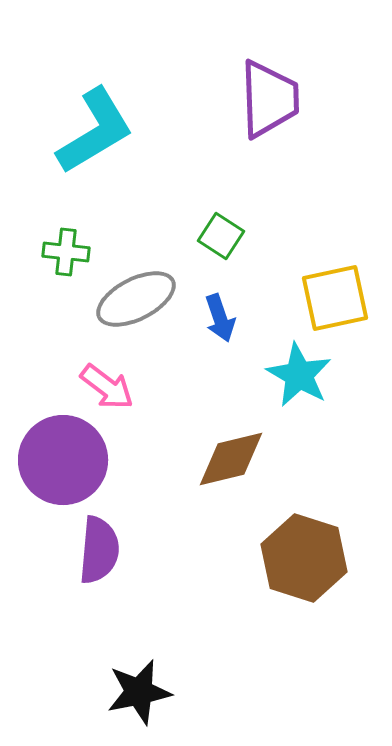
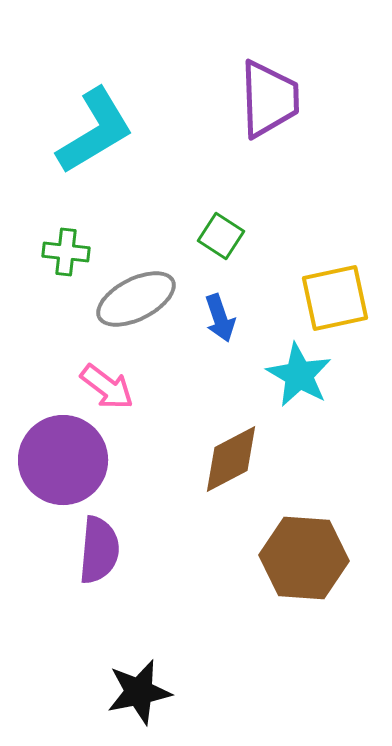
brown diamond: rotated 14 degrees counterclockwise
brown hexagon: rotated 14 degrees counterclockwise
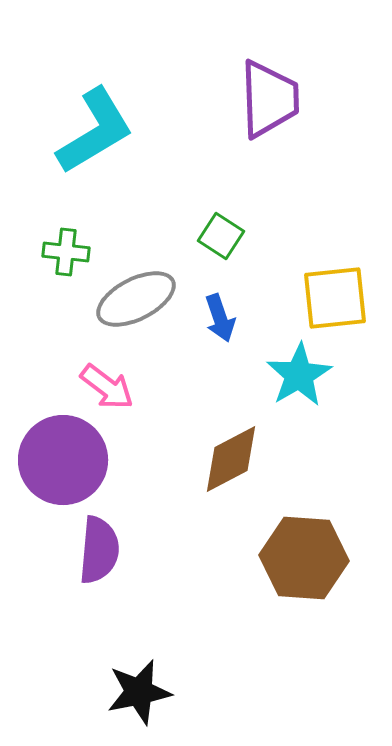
yellow square: rotated 6 degrees clockwise
cyan star: rotated 12 degrees clockwise
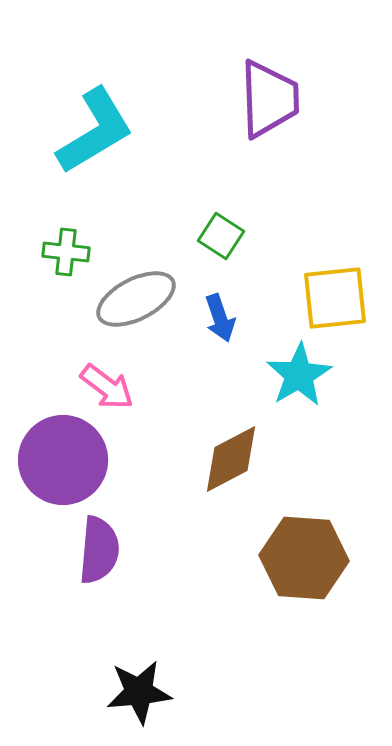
black star: rotated 6 degrees clockwise
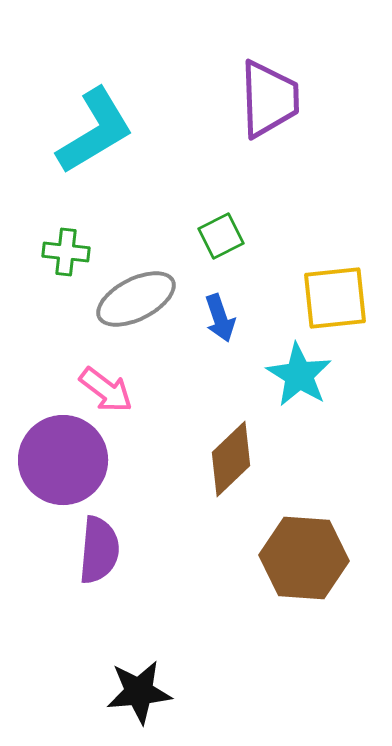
green square: rotated 30 degrees clockwise
cyan star: rotated 10 degrees counterclockwise
pink arrow: moved 1 px left, 3 px down
brown diamond: rotated 16 degrees counterclockwise
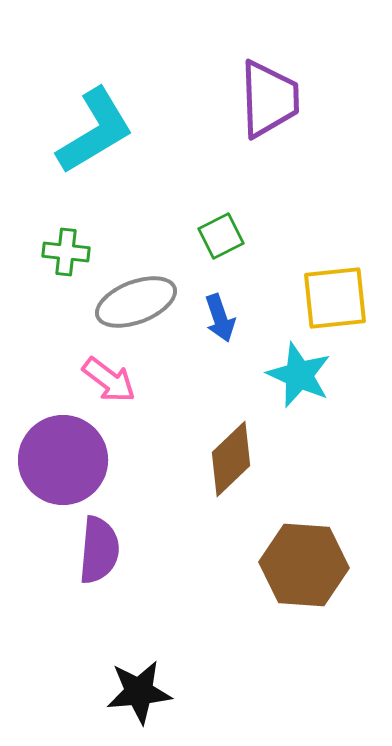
gray ellipse: moved 3 px down; rotated 6 degrees clockwise
cyan star: rotated 8 degrees counterclockwise
pink arrow: moved 3 px right, 10 px up
brown hexagon: moved 7 px down
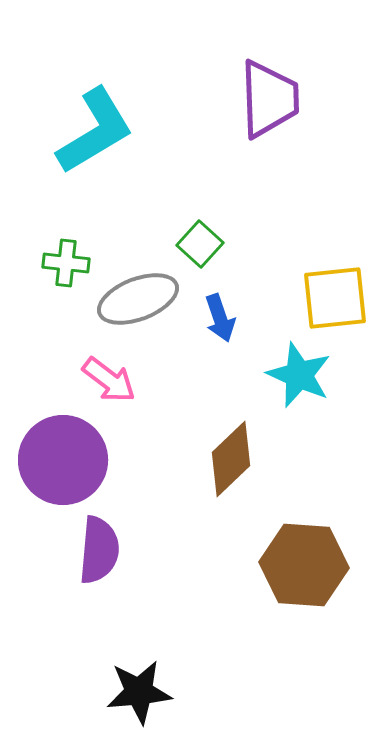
green square: moved 21 px left, 8 px down; rotated 21 degrees counterclockwise
green cross: moved 11 px down
gray ellipse: moved 2 px right, 3 px up
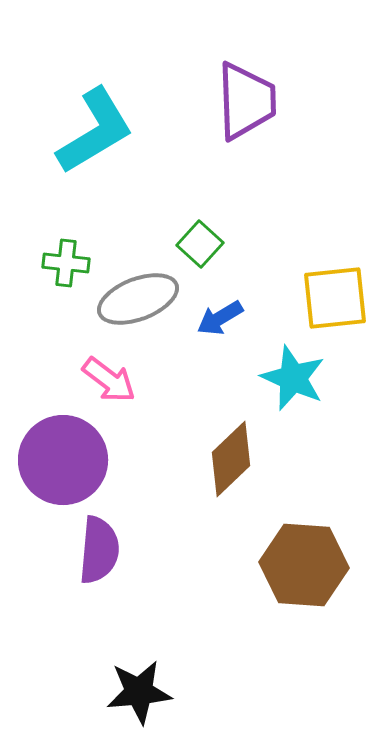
purple trapezoid: moved 23 px left, 2 px down
blue arrow: rotated 78 degrees clockwise
cyan star: moved 6 px left, 3 px down
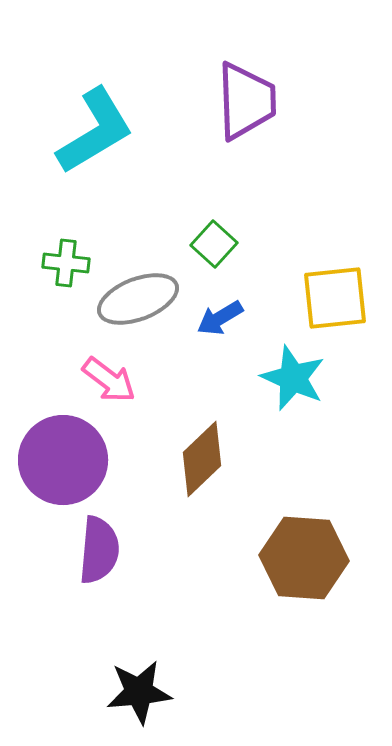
green square: moved 14 px right
brown diamond: moved 29 px left
brown hexagon: moved 7 px up
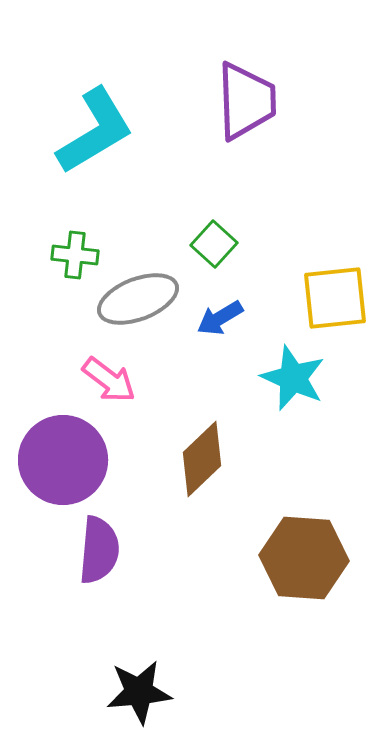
green cross: moved 9 px right, 8 px up
